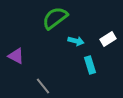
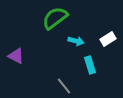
gray line: moved 21 px right
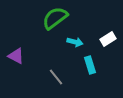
cyan arrow: moved 1 px left, 1 px down
gray line: moved 8 px left, 9 px up
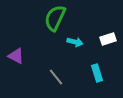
green semicircle: rotated 28 degrees counterclockwise
white rectangle: rotated 14 degrees clockwise
cyan rectangle: moved 7 px right, 8 px down
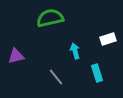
green semicircle: moved 5 px left; rotated 52 degrees clockwise
cyan arrow: moved 9 px down; rotated 119 degrees counterclockwise
purple triangle: rotated 42 degrees counterclockwise
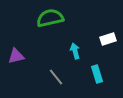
cyan rectangle: moved 1 px down
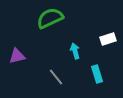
green semicircle: rotated 12 degrees counterclockwise
purple triangle: moved 1 px right
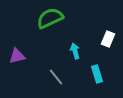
white rectangle: rotated 49 degrees counterclockwise
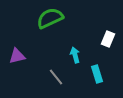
cyan arrow: moved 4 px down
